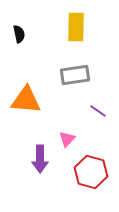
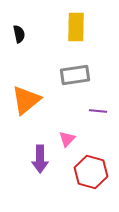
orange triangle: rotated 44 degrees counterclockwise
purple line: rotated 30 degrees counterclockwise
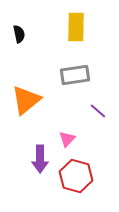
purple line: rotated 36 degrees clockwise
red hexagon: moved 15 px left, 4 px down
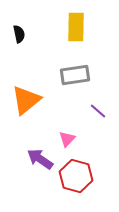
purple arrow: rotated 124 degrees clockwise
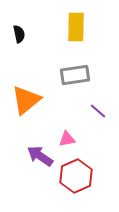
pink triangle: rotated 36 degrees clockwise
purple arrow: moved 3 px up
red hexagon: rotated 20 degrees clockwise
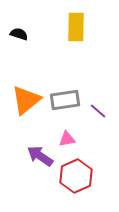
black semicircle: rotated 60 degrees counterclockwise
gray rectangle: moved 10 px left, 25 px down
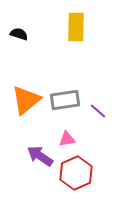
red hexagon: moved 3 px up
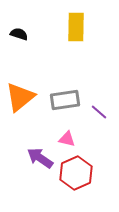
orange triangle: moved 6 px left, 3 px up
purple line: moved 1 px right, 1 px down
pink triangle: rotated 24 degrees clockwise
purple arrow: moved 2 px down
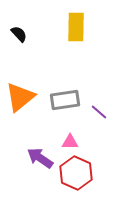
black semicircle: rotated 30 degrees clockwise
pink triangle: moved 3 px right, 3 px down; rotated 12 degrees counterclockwise
red hexagon: rotated 12 degrees counterclockwise
